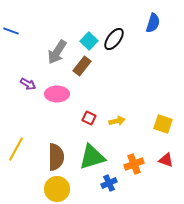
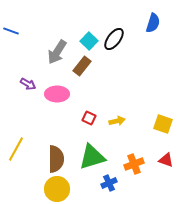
brown semicircle: moved 2 px down
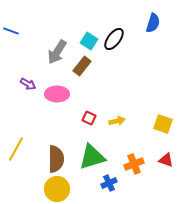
cyan square: rotated 12 degrees counterclockwise
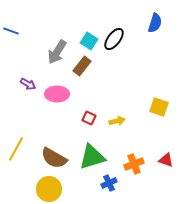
blue semicircle: moved 2 px right
yellow square: moved 4 px left, 17 px up
brown semicircle: moved 2 px left, 1 px up; rotated 120 degrees clockwise
yellow circle: moved 8 px left
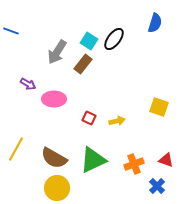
brown rectangle: moved 1 px right, 2 px up
pink ellipse: moved 3 px left, 5 px down
green triangle: moved 1 px right, 3 px down; rotated 8 degrees counterclockwise
blue cross: moved 48 px right, 3 px down; rotated 21 degrees counterclockwise
yellow circle: moved 8 px right, 1 px up
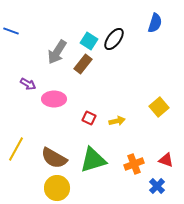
yellow square: rotated 30 degrees clockwise
green triangle: rotated 8 degrees clockwise
